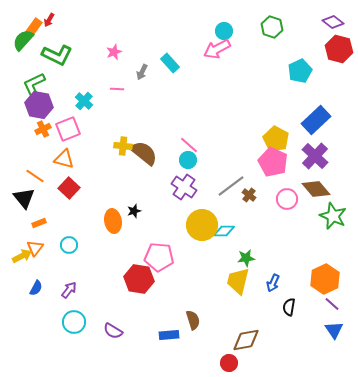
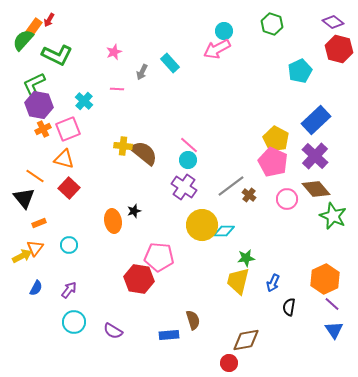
green hexagon at (272, 27): moved 3 px up
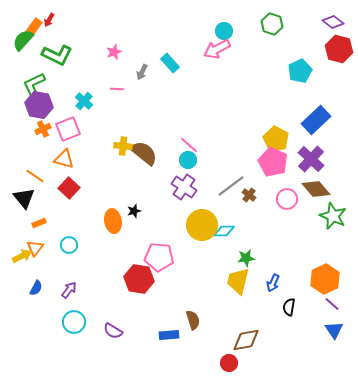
purple cross at (315, 156): moved 4 px left, 3 px down
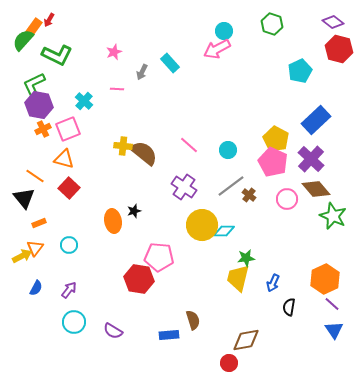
cyan circle at (188, 160): moved 40 px right, 10 px up
yellow trapezoid at (238, 281): moved 3 px up
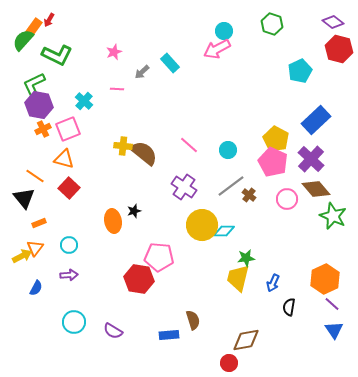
gray arrow at (142, 72): rotated 21 degrees clockwise
purple arrow at (69, 290): moved 15 px up; rotated 48 degrees clockwise
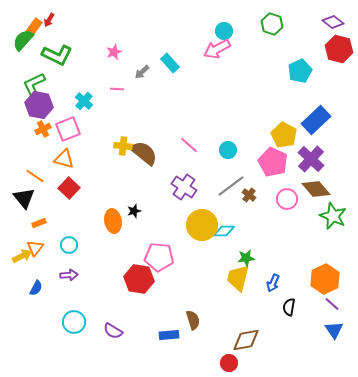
yellow pentagon at (276, 139): moved 8 px right, 4 px up
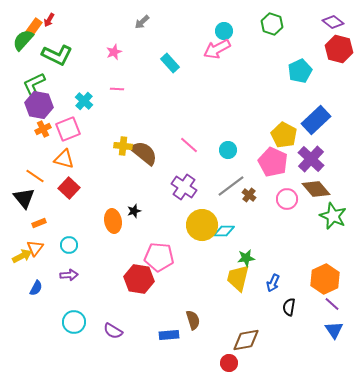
gray arrow at (142, 72): moved 50 px up
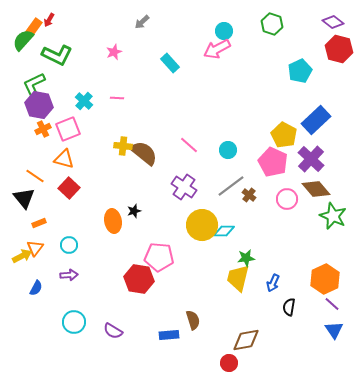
pink line at (117, 89): moved 9 px down
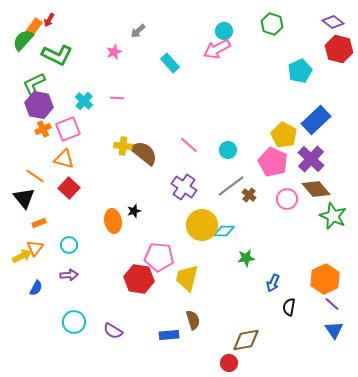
gray arrow at (142, 22): moved 4 px left, 9 px down
yellow trapezoid at (238, 278): moved 51 px left
